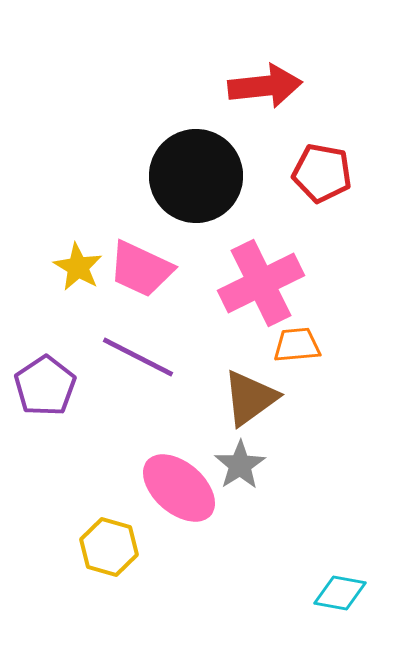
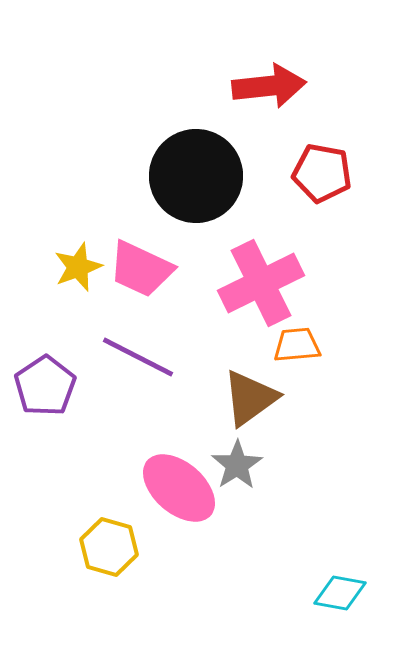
red arrow: moved 4 px right
yellow star: rotated 21 degrees clockwise
gray star: moved 3 px left
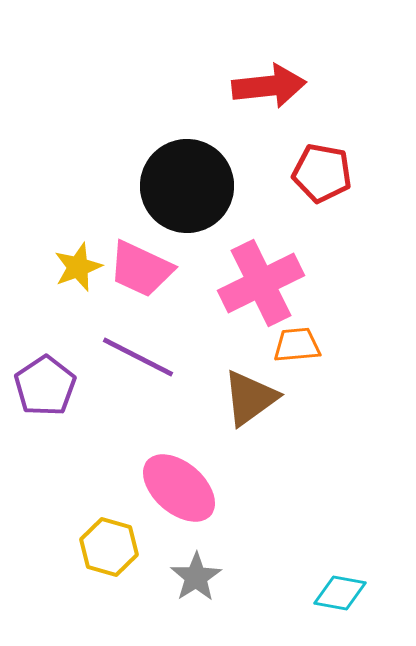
black circle: moved 9 px left, 10 px down
gray star: moved 41 px left, 112 px down
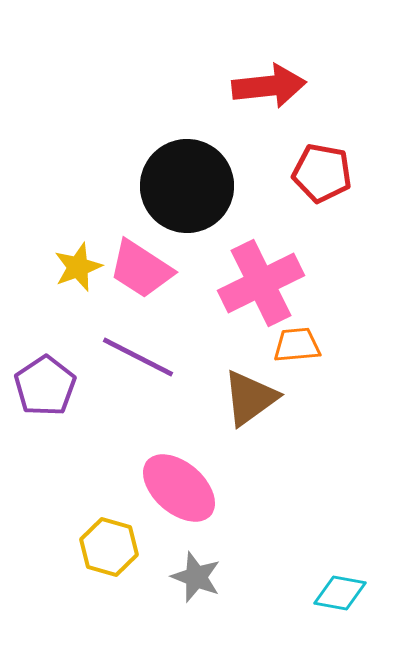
pink trapezoid: rotated 8 degrees clockwise
gray star: rotated 18 degrees counterclockwise
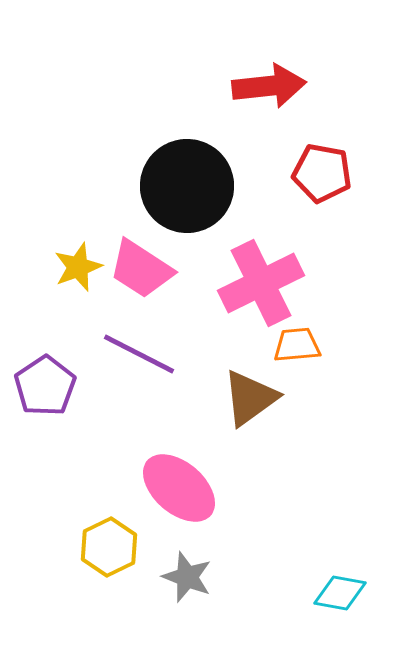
purple line: moved 1 px right, 3 px up
yellow hexagon: rotated 18 degrees clockwise
gray star: moved 9 px left
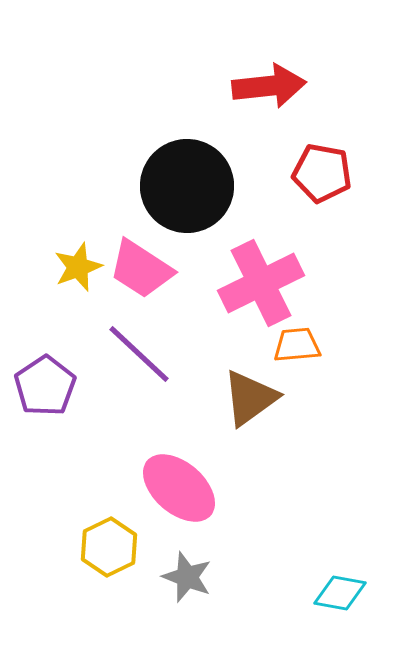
purple line: rotated 16 degrees clockwise
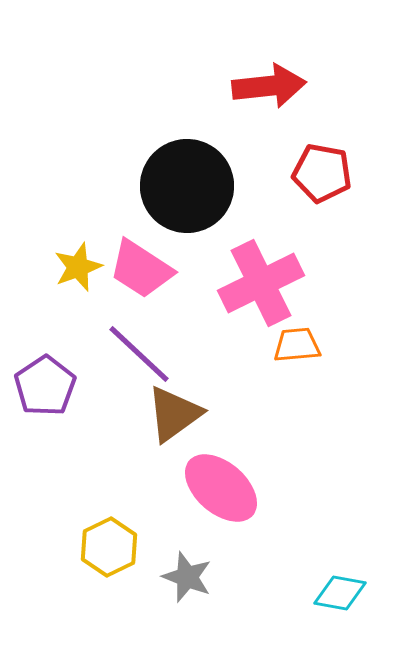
brown triangle: moved 76 px left, 16 px down
pink ellipse: moved 42 px right
